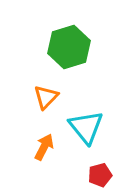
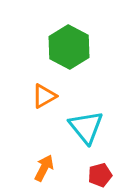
green hexagon: rotated 15 degrees counterclockwise
orange triangle: moved 2 px left, 1 px up; rotated 16 degrees clockwise
orange arrow: moved 21 px down
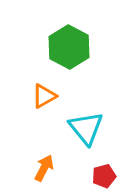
cyan triangle: moved 1 px down
red pentagon: moved 4 px right, 1 px down
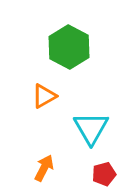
cyan triangle: moved 5 px right; rotated 9 degrees clockwise
red pentagon: moved 2 px up
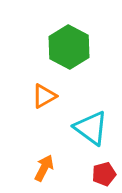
cyan triangle: rotated 24 degrees counterclockwise
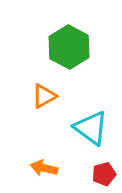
orange arrow: rotated 104 degrees counterclockwise
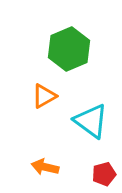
green hexagon: moved 2 px down; rotated 9 degrees clockwise
cyan triangle: moved 7 px up
orange arrow: moved 1 px right, 1 px up
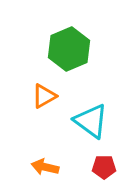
red pentagon: moved 7 px up; rotated 15 degrees clockwise
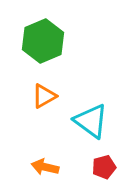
green hexagon: moved 26 px left, 8 px up
red pentagon: rotated 15 degrees counterclockwise
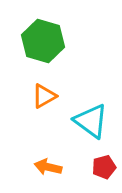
green hexagon: rotated 21 degrees counterclockwise
orange arrow: moved 3 px right
